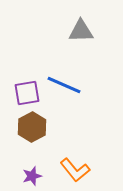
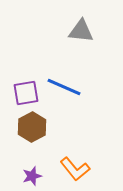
gray triangle: rotated 8 degrees clockwise
blue line: moved 2 px down
purple square: moved 1 px left
orange L-shape: moved 1 px up
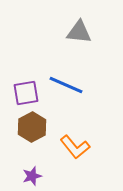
gray triangle: moved 2 px left, 1 px down
blue line: moved 2 px right, 2 px up
orange L-shape: moved 22 px up
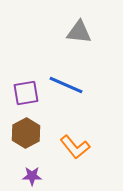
brown hexagon: moved 6 px left, 6 px down
purple star: rotated 18 degrees clockwise
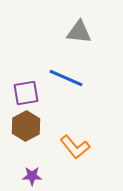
blue line: moved 7 px up
brown hexagon: moved 7 px up
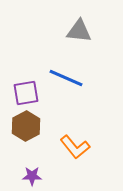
gray triangle: moved 1 px up
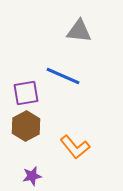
blue line: moved 3 px left, 2 px up
purple star: rotated 12 degrees counterclockwise
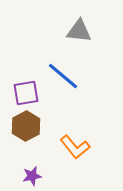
blue line: rotated 16 degrees clockwise
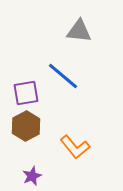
purple star: rotated 12 degrees counterclockwise
